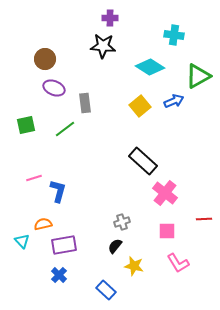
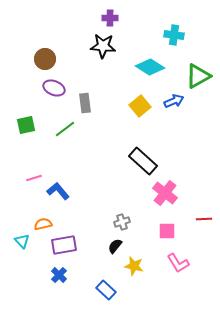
blue L-shape: rotated 55 degrees counterclockwise
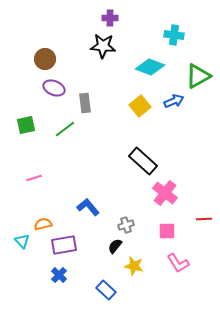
cyan diamond: rotated 12 degrees counterclockwise
blue L-shape: moved 30 px right, 16 px down
gray cross: moved 4 px right, 3 px down
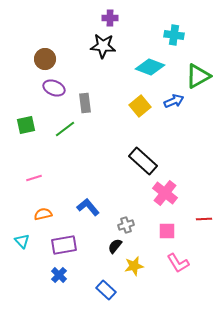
orange semicircle: moved 10 px up
yellow star: rotated 24 degrees counterclockwise
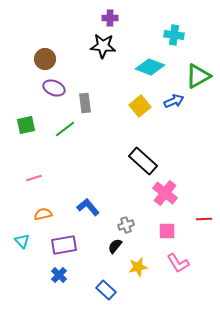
yellow star: moved 4 px right, 1 px down
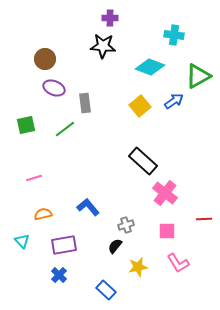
blue arrow: rotated 12 degrees counterclockwise
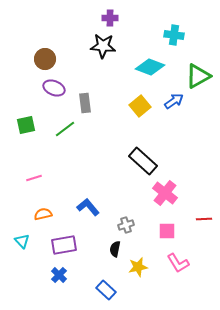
black semicircle: moved 3 px down; rotated 28 degrees counterclockwise
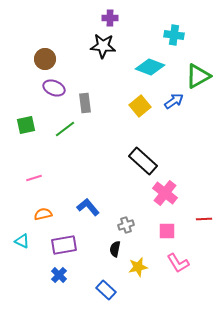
cyan triangle: rotated 21 degrees counterclockwise
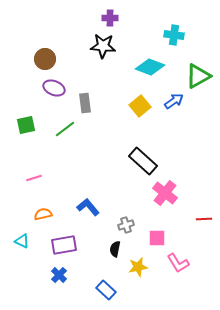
pink square: moved 10 px left, 7 px down
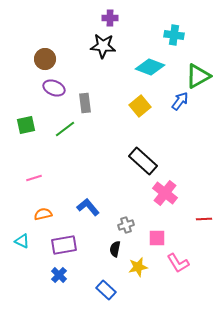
blue arrow: moved 6 px right; rotated 18 degrees counterclockwise
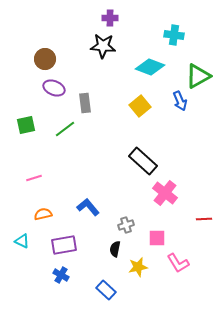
blue arrow: rotated 120 degrees clockwise
blue cross: moved 2 px right; rotated 14 degrees counterclockwise
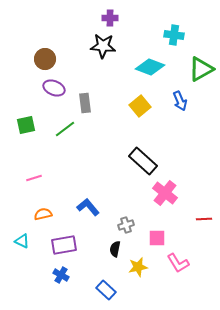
green triangle: moved 3 px right, 7 px up
